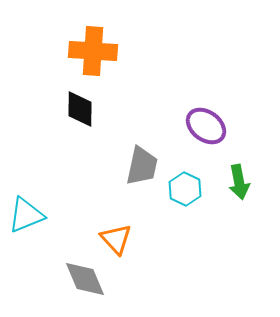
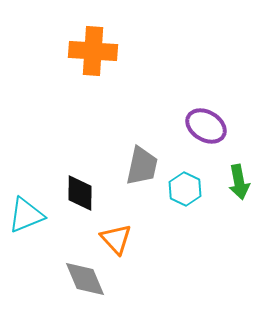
black diamond: moved 84 px down
purple ellipse: rotated 6 degrees counterclockwise
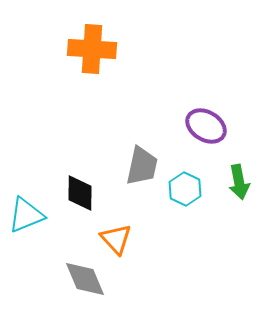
orange cross: moved 1 px left, 2 px up
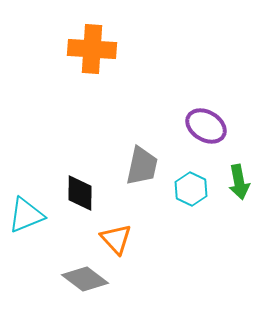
cyan hexagon: moved 6 px right
gray diamond: rotated 30 degrees counterclockwise
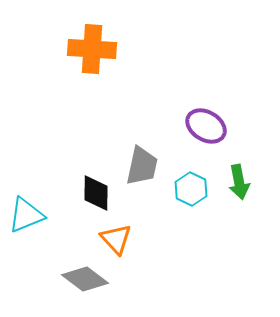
black diamond: moved 16 px right
